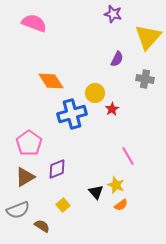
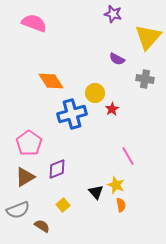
purple semicircle: rotated 91 degrees clockwise
orange semicircle: rotated 64 degrees counterclockwise
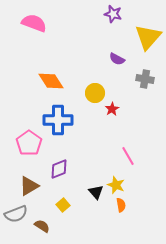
blue cross: moved 14 px left, 6 px down; rotated 16 degrees clockwise
purple diamond: moved 2 px right
brown triangle: moved 4 px right, 9 px down
gray semicircle: moved 2 px left, 4 px down
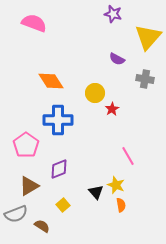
pink pentagon: moved 3 px left, 2 px down
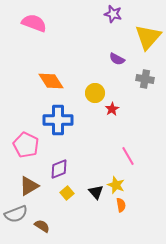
pink pentagon: rotated 10 degrees counterclockwise
yellow square: moved 4 px right, 12 px up
